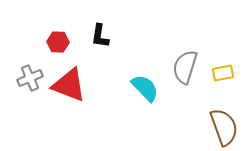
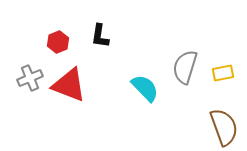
red hexagon: rotated 25 degrees counterclockwise
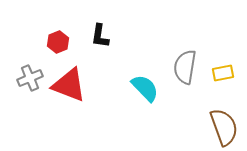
gray semicircle: rotated 8 degrees counterclockwise
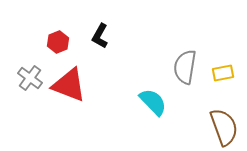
black L-shape: rotated 20 degrees clockwise
gray cross: rotated 30 degrees counterclockwise
cyan semicircle: moved 8 px right, 14 px down
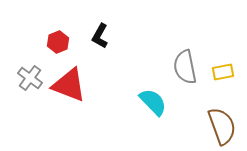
gray semicircle: rotated 20 degrees counterclockwise
yellow rectangle: moved 1 px up
brown semicircle: moved 2 px left, 1 px up
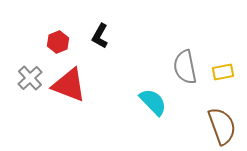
gray cross: rotated 10 degrees clockwise
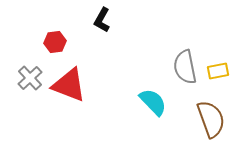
black L-shape: moved 2 px right, 16 px up
red hexagon: moved 3 px left; rotated 15 degrees clockwise
yellow rectangle: moved 5 px left, 1 px up
brown semicircle: moved 11 px left, 7 px up
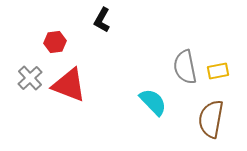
brown semicircle: rotated 150 degrees counterclockwise
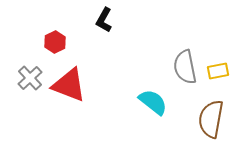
black L-shape: moved 2 px right
red hexagon: rotated 20 degrees counterclockwise
cyan semicircle: rotated 8 degrees counterclockwise
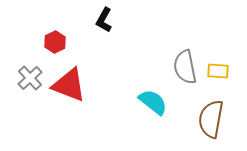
yellow rectangle: rotated 15 degrees clockwise
